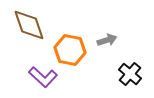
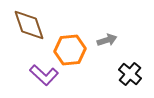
orange hexagon: rotated 16 degrees counterclockwise
purple L-shape: moved 1 px right, 2 px up
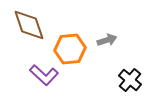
orange hexagon: moved 1 px up
black cross: moved 6 px down
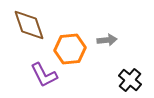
gray arrow: rotated 12 degrees clockwise
purple L-shape: rotated 20 degrees clockwise
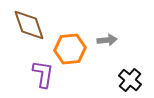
purple L-shape: moved 1 px left, 1 px up; rotated 144 degrees counterclockwise
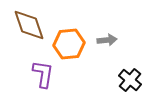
orange hexagon: moved 1 px left, 5 px up
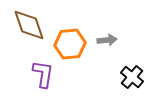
orange hexagon: moved 1 px right
black cross: moved 2 px right, 3 px up
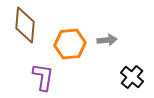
brown diamond: moved 4 px left; rotated 24 degrees clockwise
purple L-shape: moved 3 px down
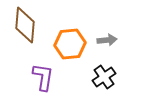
black cross: moved 28 px left; rotated 15 degrees clockwise
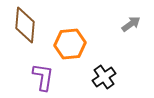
gray arrow: moved 24 px right, 16 px up; rotated 30 degrees counterclockwise
